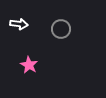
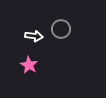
white arrow: moved 15 px right, 12 px down
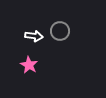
gray circle: moved 1 px left, 2 px down
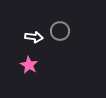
white arrow: moved 1 px down
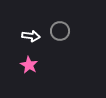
white arrow: moved 3 px left, 1 px up
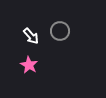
white arrow: rotated 42 degrees clockwise
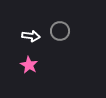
white arrow: rotated 42 degrees counterclockwise
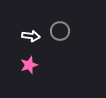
pink star: rotated 24 degrees clockwise
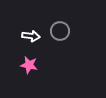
pink star: rotated 30 degrees clockwise
